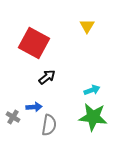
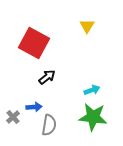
gray cross: rotated 16 degrees clockwise
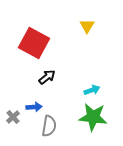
gray semicircle: moved 1 px down
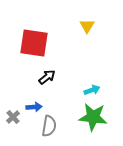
red square: rotated 20 degrees counterclockwise
